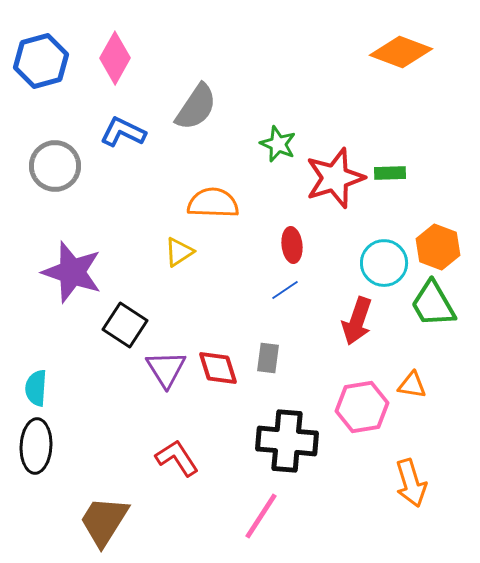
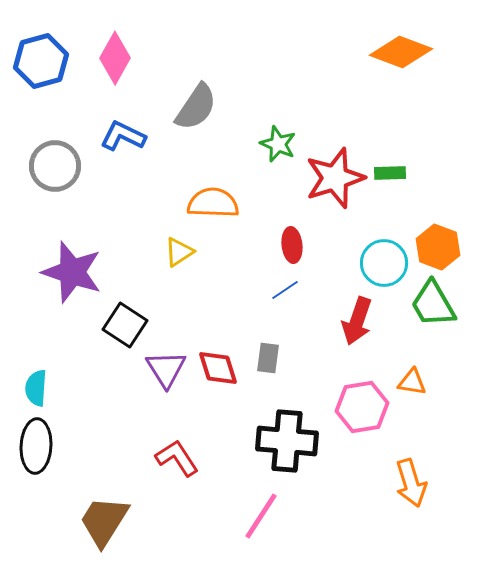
blue L-shape: moved 4 px down
orange triangle: moved 3 px up
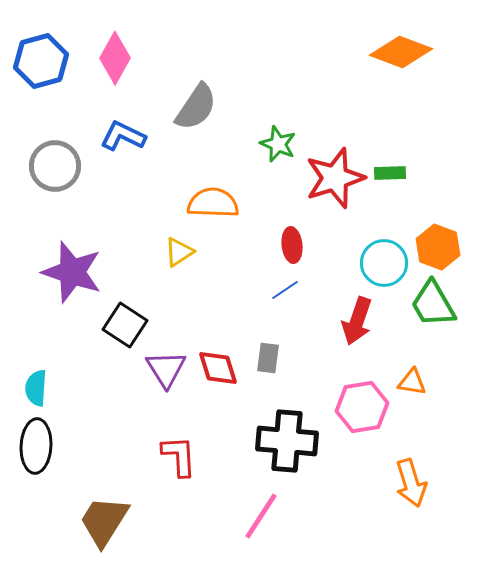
red L-shape: moved 2 px right, 2 px up; rotated 30 degrees clockwise
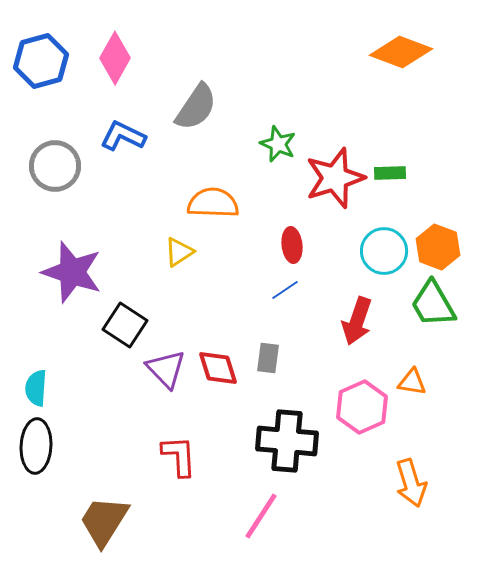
cyan circle: moved 12 px up
purple triangle: rotated 12 degrees counterclockwise
pink hexagon: rotated 15 degrees counterclockwise
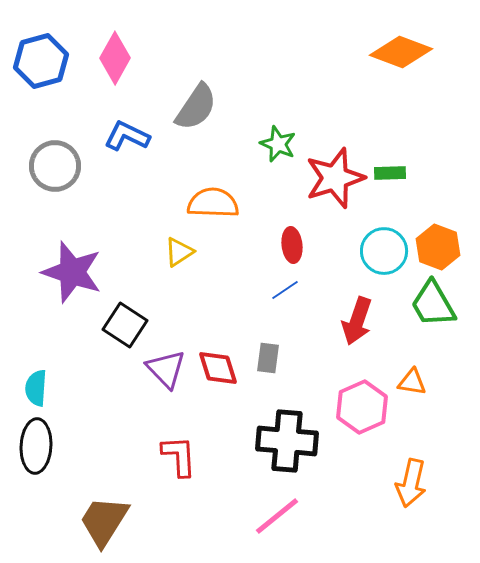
blue L-shape: moved 4 px right
orange arrow: rotated 30 degrees clockwise
pink line: moved 16 px right; rotated 18 degrees clockwise
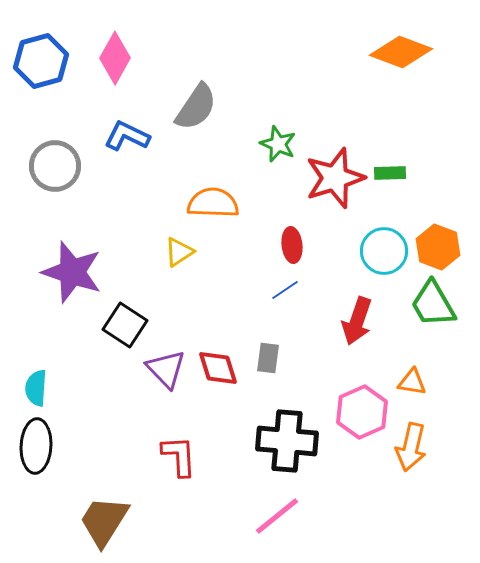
pink hexagon: moved 5 px down
orange arrow: moved 36 px up
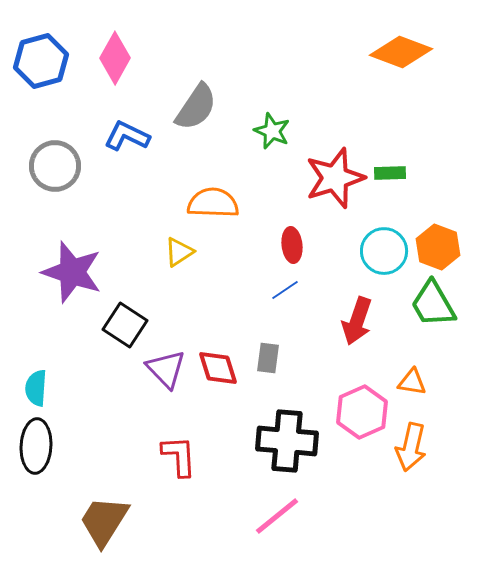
green star: moved 6 px left, 13 px up
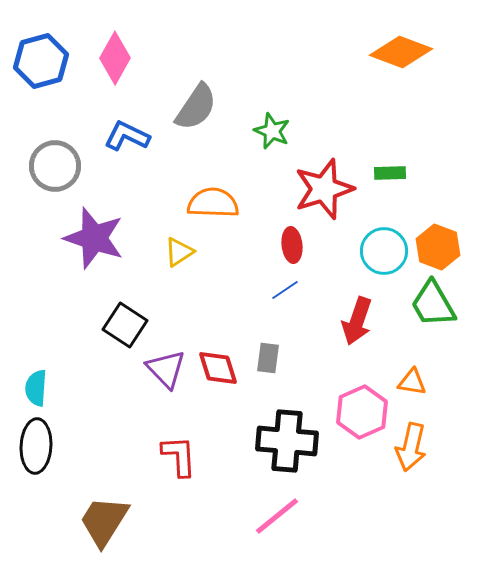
red star: moved 11 px left, 11 px down
purple star: moved 22 px right, 34 px up
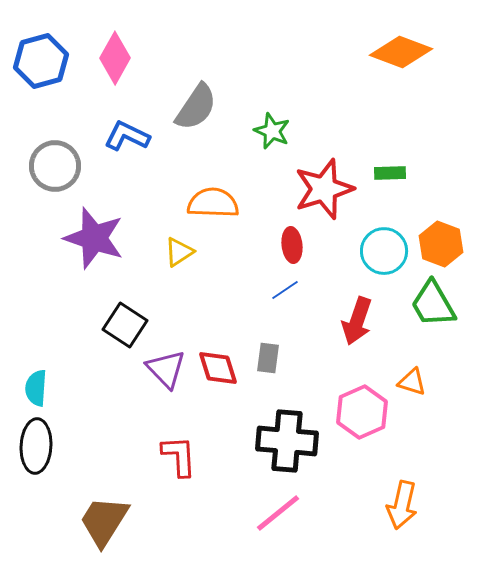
orange hexagon: moved 3 px right, 3 px up
orange triangle: rotated 8 degrees clockwise
orange arrow: moved 9 px left, 58 px down
pink line: moved 1 px right, 3 px up
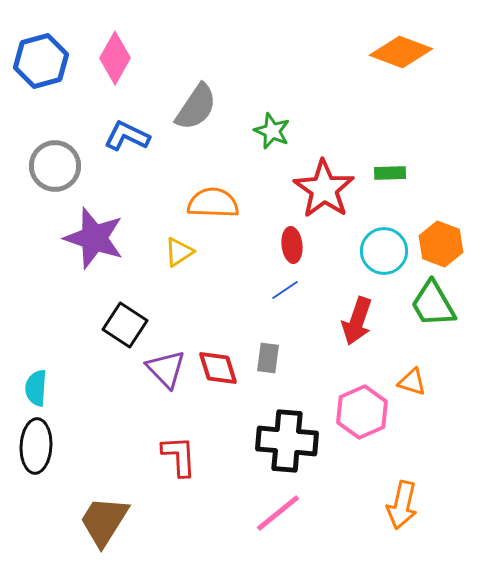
red star: rotated 20 degrees counterclockwise
